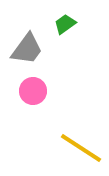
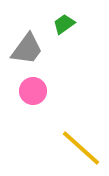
green trapezoid: moved 1 px left
yellow line: rotated 9 degrees clockwise
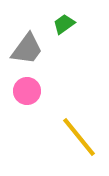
pink circle: moved 6 px left
yellow line: moved 2 px left, 11 px up; rotated 9 degrees clockwise
